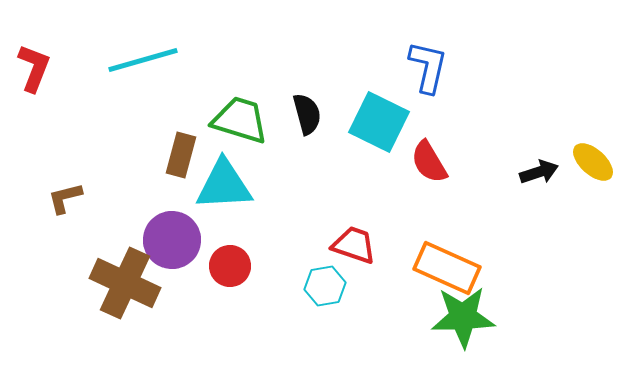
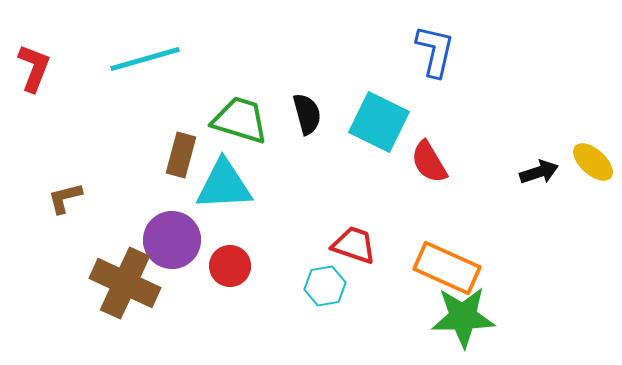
cyan line: moved 2 px right, 1 px up
blue L-shape: moved 7 px right, 16 px up
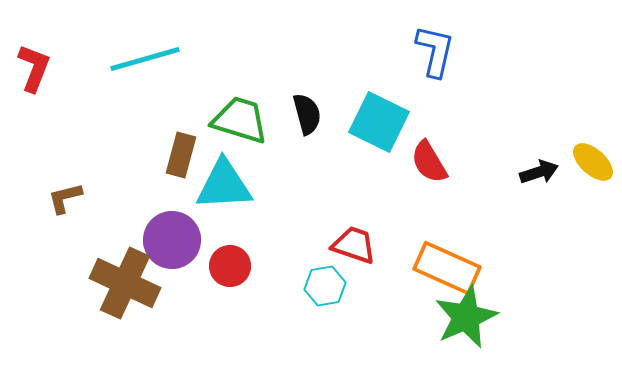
green star: moved 3 px right; rotated 22 degrees counterclockwise
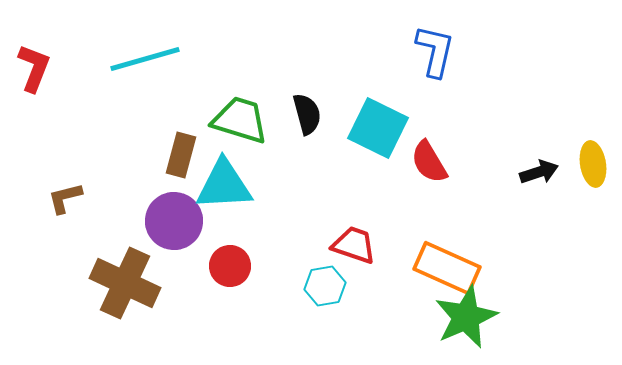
cyan square: moved 1 px left, 6 px down
yellow ellipse: moved 2 px down; rotated 39 degrees clockwise
purple circle: moved 2 px right, 19 px up
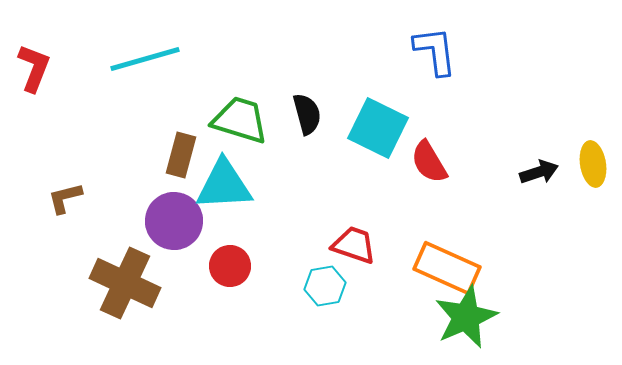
blue L-shape: rotated 20 degrees counterclockwise
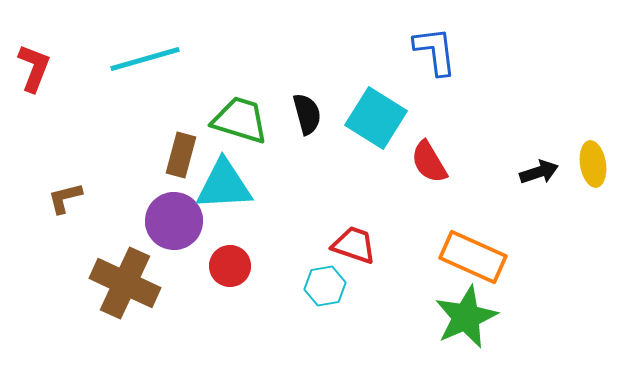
cyan square: moved 2 px left, 10 px up; rotated 6 degrees clockwise
orange rectangle: moved 26 px right, 11 px up
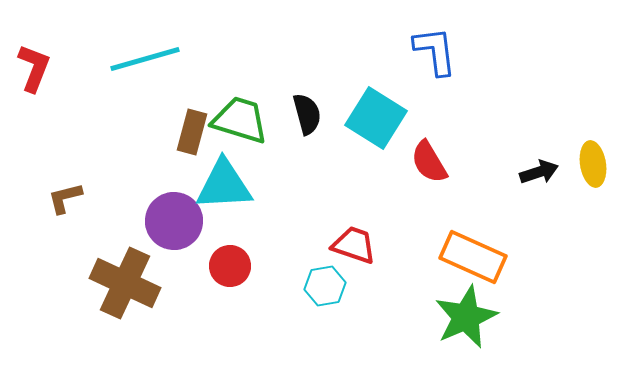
brown rectangle: moved 11 px right, 23 px up
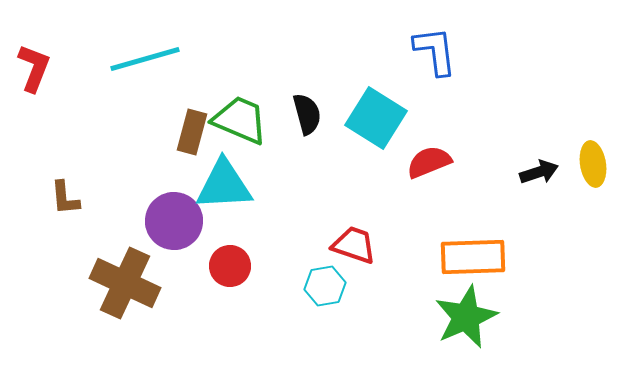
green trapezoid: rotated 6 degrees clockwise
red semicircle: rotated 99 degrees clockwise
brown L-shape: rotated 81 degrees counterclockwise
orange rectangle: rotated 26 degrees counterclockwise
